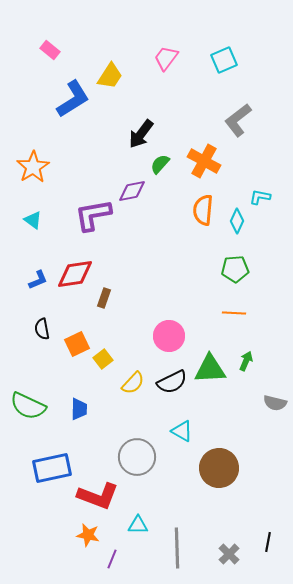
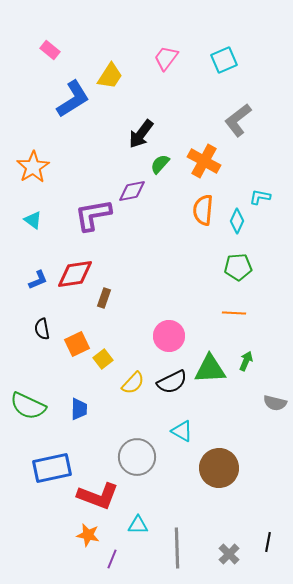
green pentagon at (235, 269): moved 3 px right, 2 px up
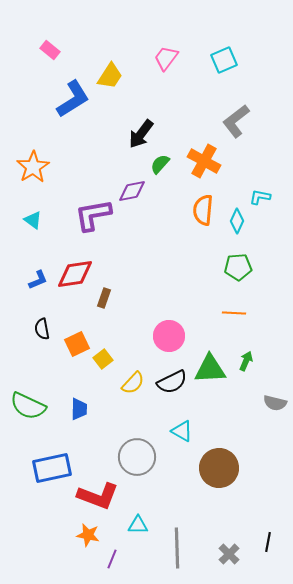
gray L-shape at (238, 120): moved 2 px left, 1 px down
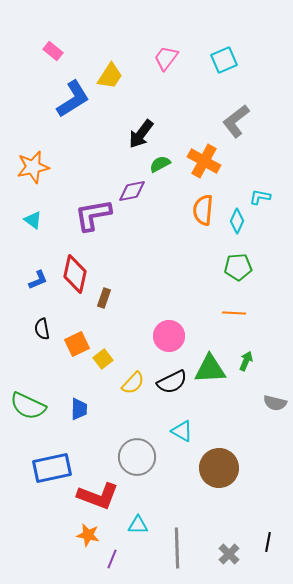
pink rectangle at (50, 50): moved 3 px right, 1 px down
green semicircle at (160, 164): rotated 20 degrees clockwise
orange star at (33, 167): rotated 20 degrees clockwise
red diamond at (75, 274): rotated 69 degrees counterclockwise
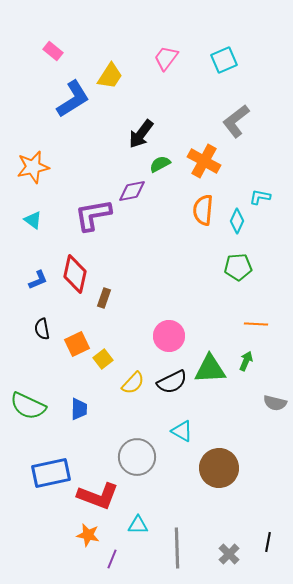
orange line at (234, 313): moved 22 px right, 11 px down
blue rectangle at (52, 468): moved 1 px left, 5 px down
